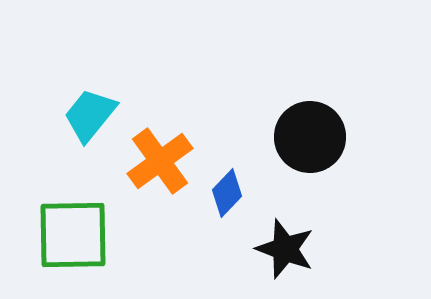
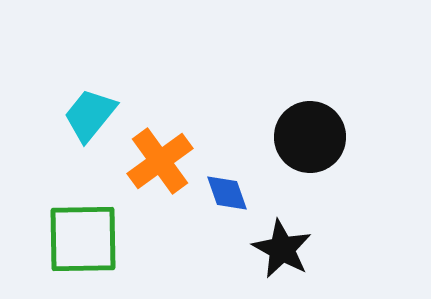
blue diamond: rotated 63 degrees counterclockwise
green square: moved 10 px right, 4 px down
black star: moved 3 px left; rotated 8 degrees clockwise
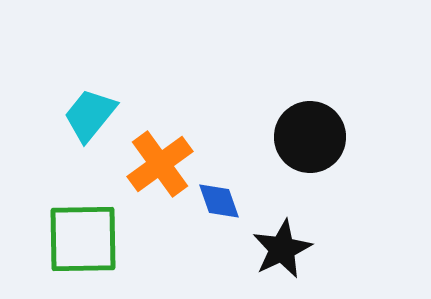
orange cross: moved 3 px down
blue diamond: moved 8 px left, 8 px down
black star: rotated 18 degrees clockwise
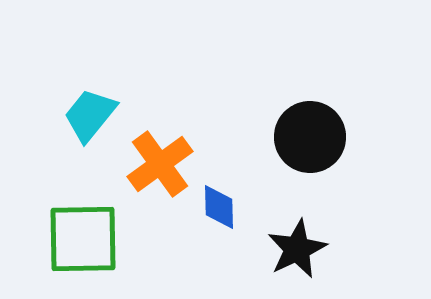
blue diamond: moved 6 px down; rotated 18 degrees clockwise
black star: moved 15 px right
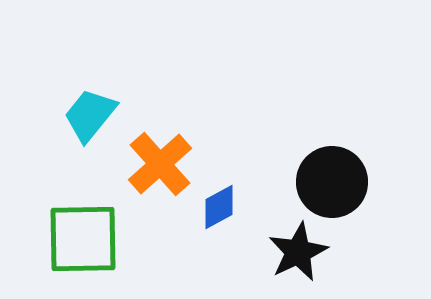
black circle: moved 22 px right, 45 px down
orange cross: rotated 6 degrees counterclockwise
blue diamond: rotated 63 degrees clockwise
black star: moved 1 px right, 3 px down
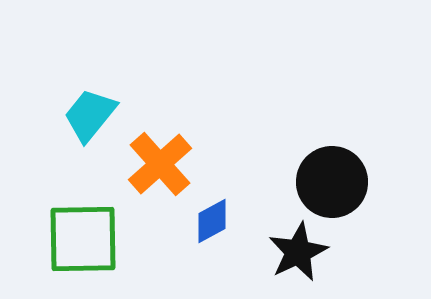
blue diamond: moved 7 px left, 14 px down
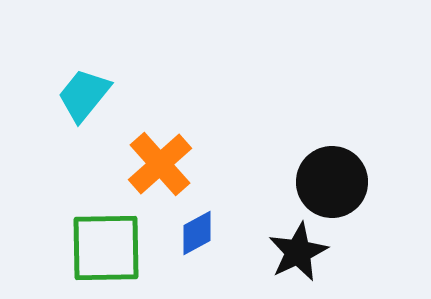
cyan trapezoid: moved 6 px left, 20 px up
blue diamond: moved 15 px left, 12 px down
green square: moved 23 px right, 9 px down
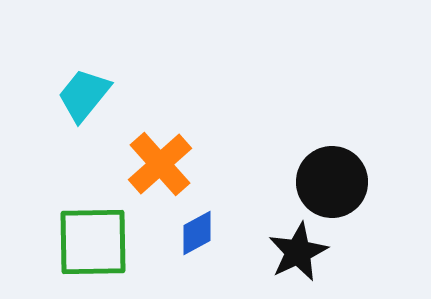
green square: moved 13 px left, 6 px up
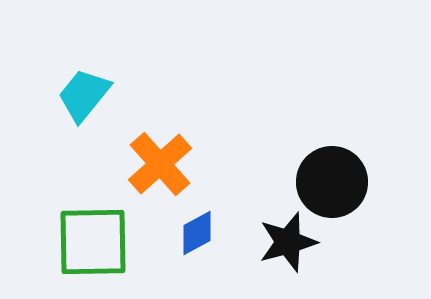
black star: moved 10 px left, 10 px up; rotated 10 degrees clockwise
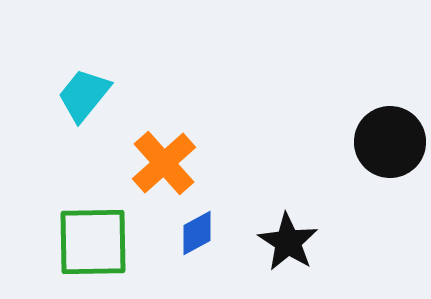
orange cross: moved 4 px right, 1 px up
black circle: moved 58 px right, 40 px up
black star: rotated 24 degrees counterclockwise
